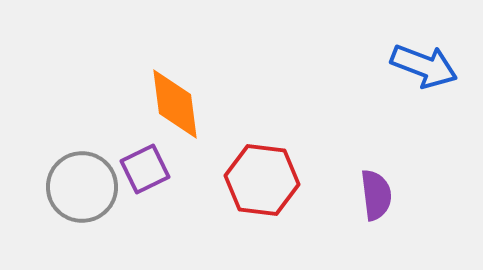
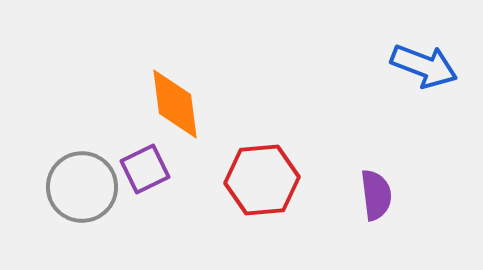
red hexagon: rotated 12 degrees counterclockwise
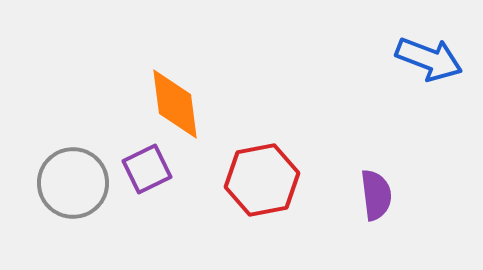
blue arrow: moved 5 px right, 7 px up
purple square: moved 2 px right
red hexagon: rotated 6 degrees counterclockwise
gray circle: moved 9 px left, 4 px up
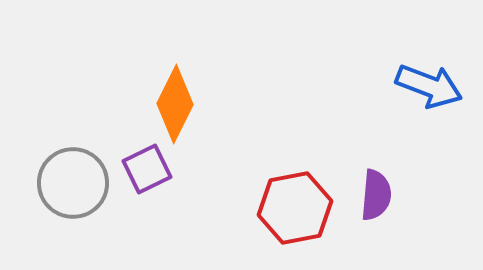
blue arrow: moved 27 px down
orange diamond: rotated 34 degrees clockwise
red hexagon: moved 33 px right, 28 px down
purple semicircle: rotated 12 degrees clockwise
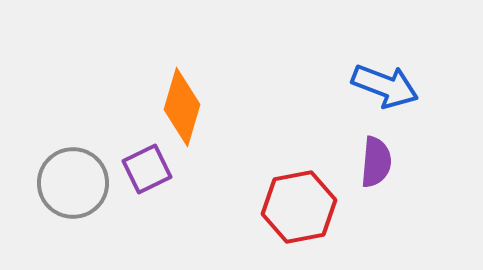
blue arrow: moved 44 px left
orange diamond: moved 7 px right, 3 px down; rotated 10 degrees counterclockwise
purple semicircle: moved 33 px up
red hexagon: moved 4 px right, 1 px up
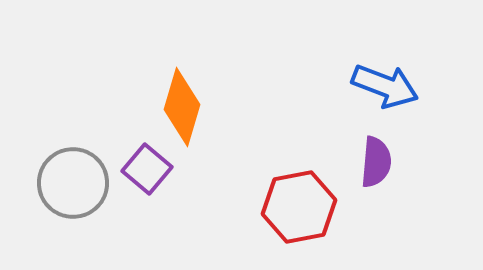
purple square: rotated 24 degrees counterclockwise
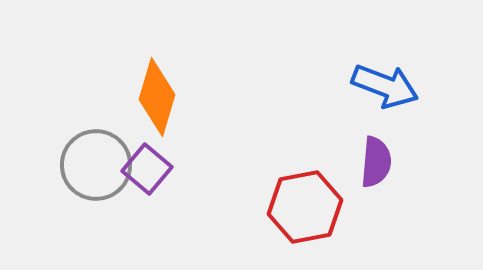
orange diamond: moved 25 px left, 10 px up
gray circle: moved 23 px right, 18 px up
red hexagon: moved 6 px right
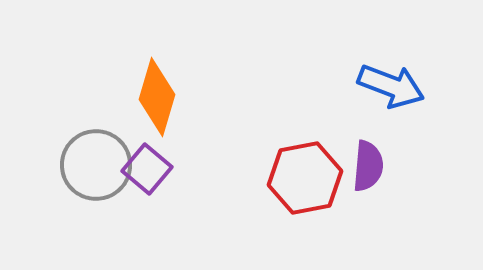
blue arrow: moved 6 px right
purple semicircle: moved 8 px left, 4 px down
red hexagon: moved 29 px up
